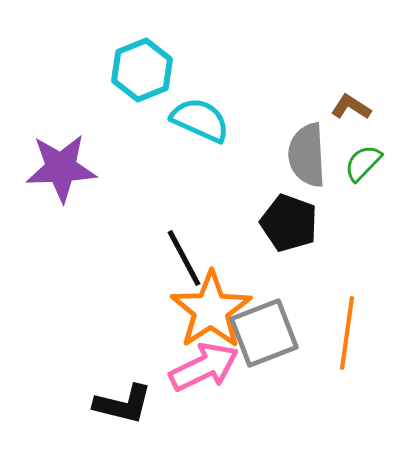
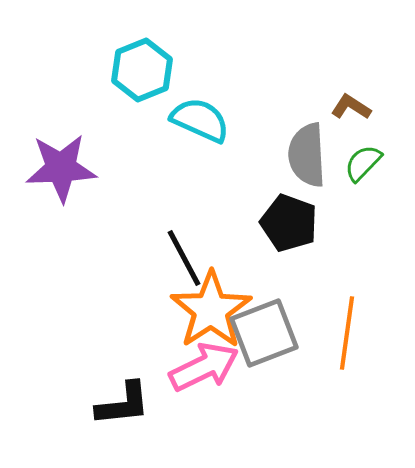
black L-shape: rotated 20 degrees counterclockwise
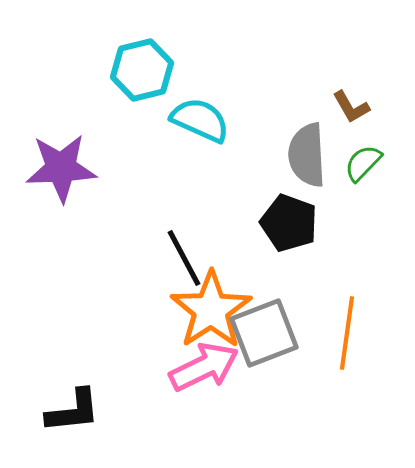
cyan hexagon: rotated 8 degrees clockwise
brown L-shape: rotated 153 degrees counterclockwise
black L-shape: moved 50 px left, 7 px down
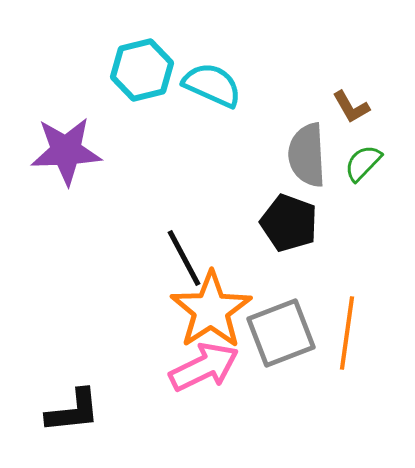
cyan semicircle: moved 12 px right, 35 px up
purple star: moved 5 px right, 17 px up
gray square: moved 17 px right
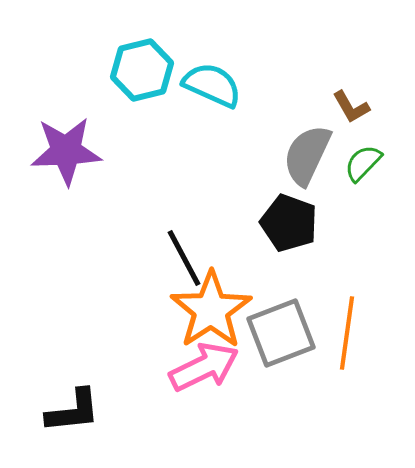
gray semicircle: rotated 28 degrees clockwise
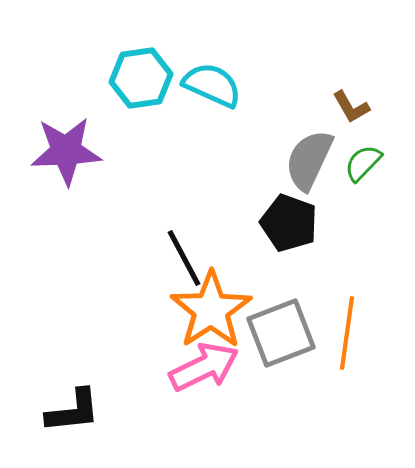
cyan hexagon: moved 1 px left, 8 px down; rotated 6 degrees clockwise
gray semicircle: moved 2 px right, 5 px down
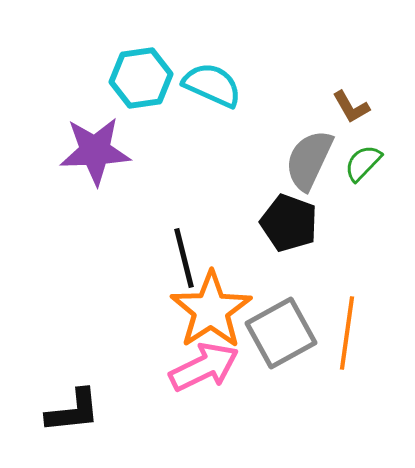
purple star: moved 29 px right
black line: rotated 14 degrees clockwise
gray square: rotated 8 degrees counterclockwise
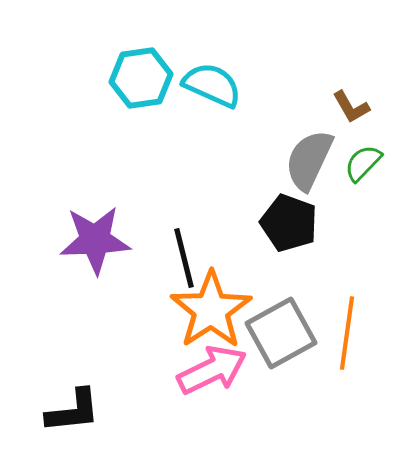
purple star: moved 89 px down
pink arrow: moved 8 px right, 3 px down
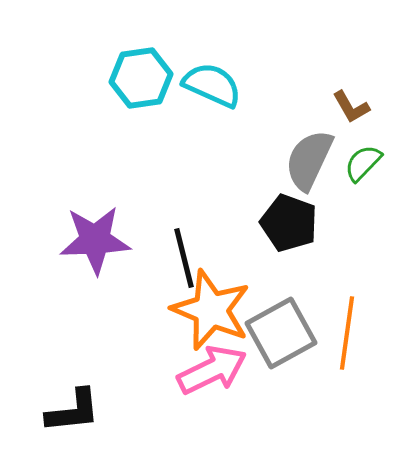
orange star: rotated 16 degrees counterclockwise
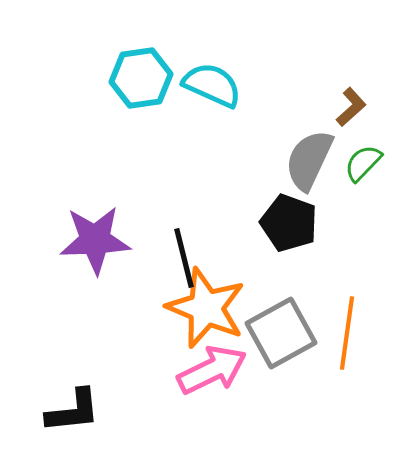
brown L-shape: rotated 102 degrees counterclockwise
orange star: moved 5 px left, 2 px up
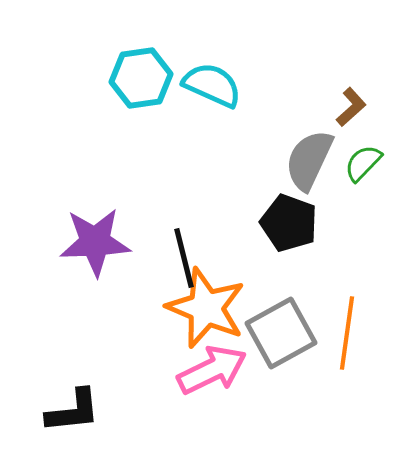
purple star: moved 2 px down
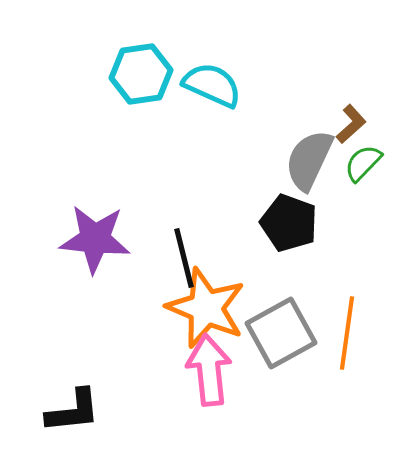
cyan hexagon: moved 4 px up
brown L-shape: moved 17 px down
purple star: moved 3 px up; rotated 8 degrees clockwise
pink arrow: moved 3 px left; rotated 70 degrees counterclockwise
